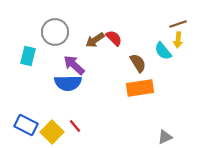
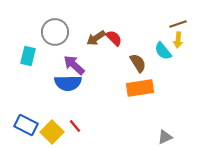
brown arrow: moved 1 px right, 2 px up
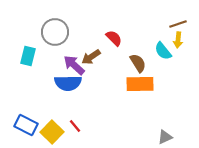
brown arrow: moved 5 px left, 19 px down
orange rectangle: moved 4 px up; rotated 8 degrees clockwise
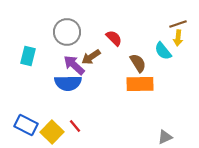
gray circle: moved 12 px right
yellow arrow: moved 2 px up
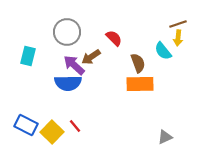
brown semicircle: rotated 12 degrees clockwise
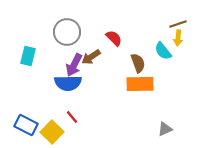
purple arrow: rotated 105 degrees counterclockwise
red line: moved 3 px left, 9 px up
gray triangle: moved 8 px up
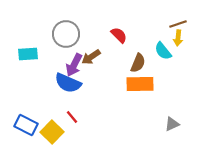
gray circle: moved 1 px left, 2 px down
red semicircle: moved 5 px right, 3 px up
cyan rectangle: moved 2 px up; rotated 72 degrees clockwise
brown semicircle: rotated 42 degrees clockwise
blue semicircle: rotated 24 degrees clockwise
gray triangle: moved 7 px right, 5 px up
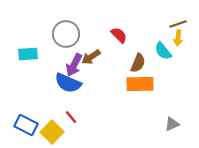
red line: moved 1 px left
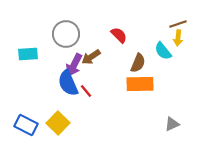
blue semicircle: rotated 44 degrees clockwise
red line: moved 15 px right, 26 px up
yellow square: moved 6 px right, 9 px up
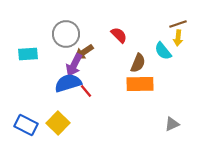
brown arrow: moved 7 px left, 5 px up
blue semicircle: rotated 96 degrees clockwise
